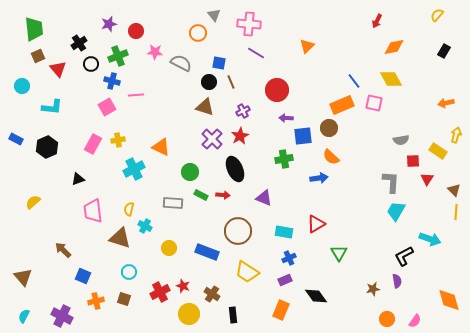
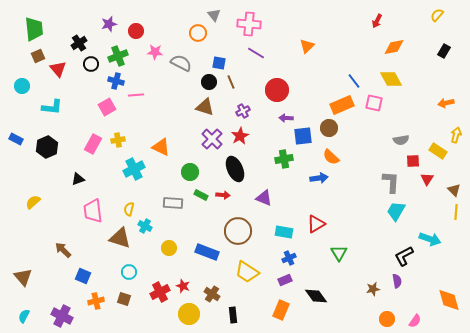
blue cross at (112, 81): moved 4 px right
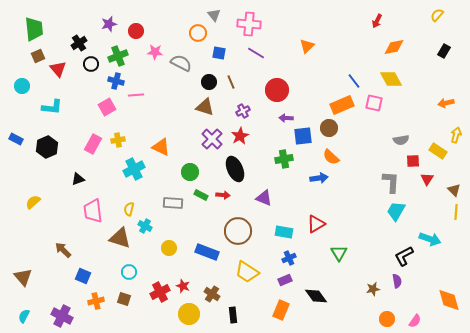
blue square at (219, 63): moved 10 px up
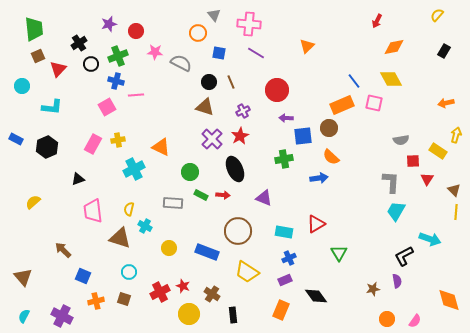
red triangle at (58, 69): rotated 24 degrees clockwise
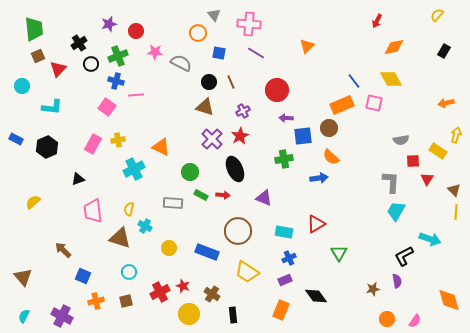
pink square at (107, 107): rotated 24 degrees counterclockwise
brown square at (124, 299): moved 2 px right, 2 px down; rotated 32 degrees counterclockwise
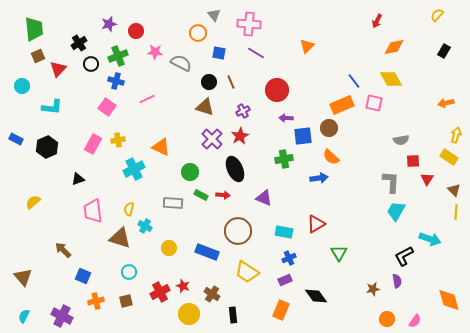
pink line at (136, 95): moved 11 px right, 4 px down; rotated 21 degrees counterclockwise
yellow rectangle at (438, 151): moved 11 px right, 6 px down
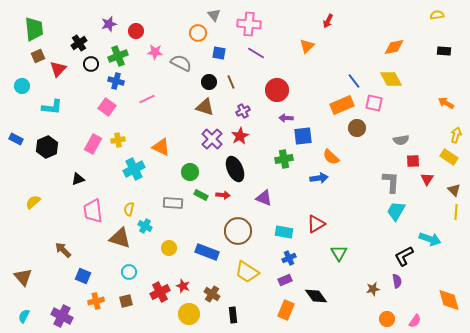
yellow semicircle at (437, 15): rotated 40 degrees clockwise
red arrow at (377, 21): moved 49 px left
black rectangle at (444, 51): rotated 64 degrees clockwise
orange arrow at (446, 103): rotated 42 degrees clockwise
brown circle at (329, 128): moved 28 px right
orange rectangle at (281, 310): moved 5 px right
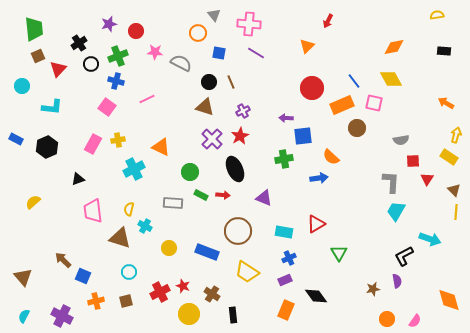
red circle at (277, 90): moved 35 px right, 2 px up
brown arrow at (63, 250): moved 10 px down
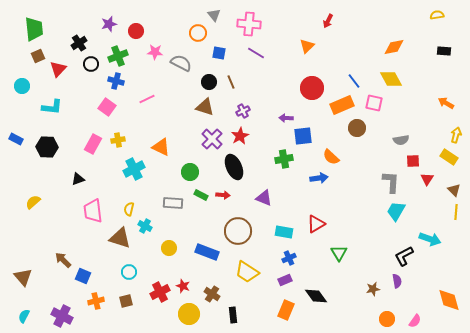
black hexagon at (47, 147): rotated 25 degrees clockwise
black ellipse at (235, 169): moved 1 px left, 2 px up
